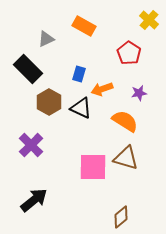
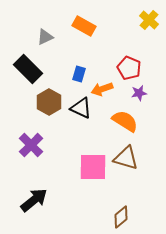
gray triangle: moved 1 px left, 2 px up
red pentagon: moved 15 px down; rotated 10 degrees counterclockwise
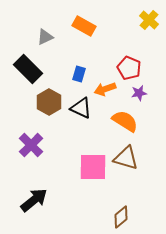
orange arrow: moved 3 px right
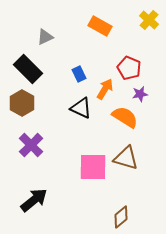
orange rectangle: moved 16 px right
blue rectangle: rotated 42 degrees counterclockwise
orange arrow: rotated 140 degrees clockwise
purple star: moved 1 px right, 1 px down
brown hexagon: moved 27 px left, 1 px down
orange semicircle: moved 4 px up
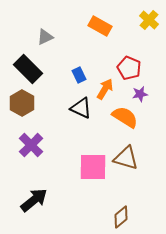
blue rectangle: moved 1 px down
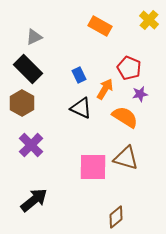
gray triangle: moved 11 px left
brown diamond: moved 5 px left
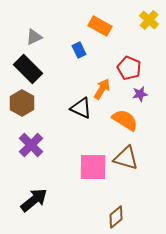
blue rectangle: moved 25 px up
orange arrow: moved 3 px left
orange semicircle: moved 3 px down
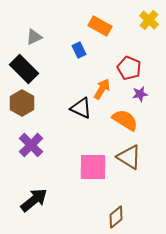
black rectangle: moved 4 px left
brown triangle: moved 3 px right, 1 px up; rotated 16 degrees clockwise
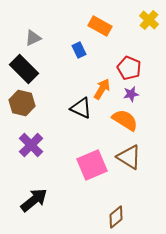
gray triangle: moved 1 px left, 1 px down
purple star: moved 9 px left
brown hexagon: rotated 15 degrees counterclockwise
pink square: moved 1 px left, 2 px up; rotated 24 degrees counterclockwise
